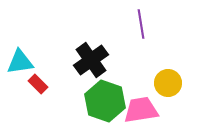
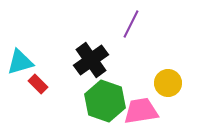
purple line: moved 10 px left; rotated 36 degrees clockwise
cyan triangle: rotated 8 degrees counterclockwise
pink trapezoid: moved 1 px down
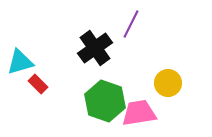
black cross: moved 4 px right, 12 px up
pink trapezoid: moved 2 px left, 2 px down
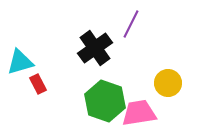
red rectangle: rotated 18 degrees clockwise
